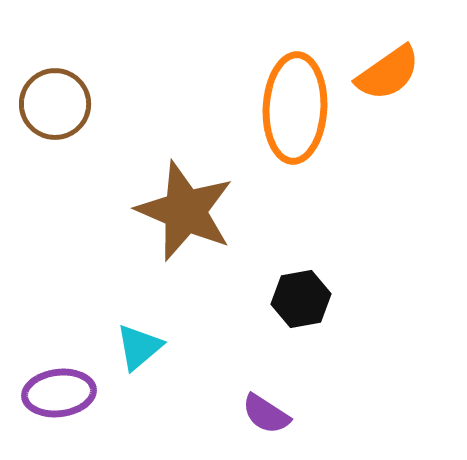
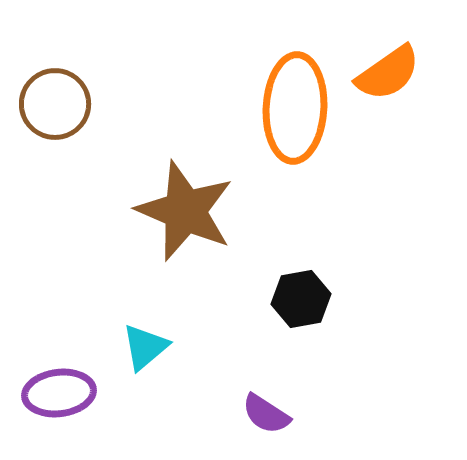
cyan triangle: moved 6 px right
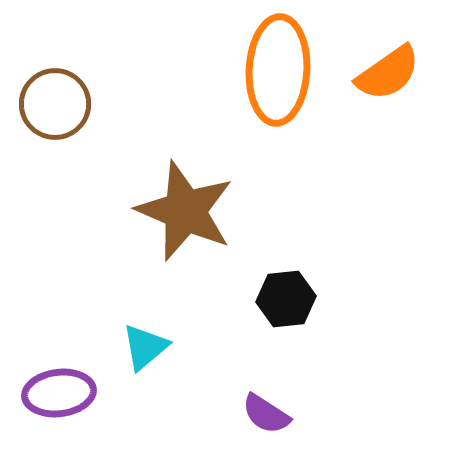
orange ellipse: moved 17 px left, 38 px up
black hexagon: moved 15 px left; rotated 4 degrees clockwise
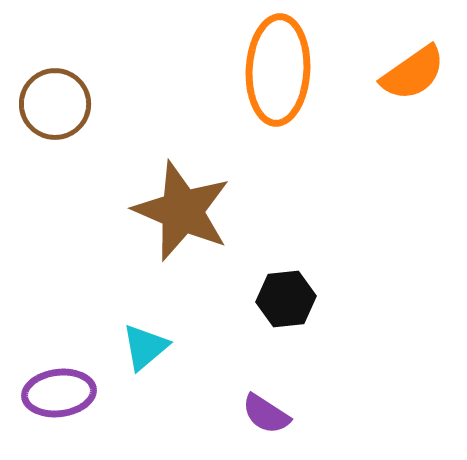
orange semicircle: moved 25 px right
brown star: moved 3 px left
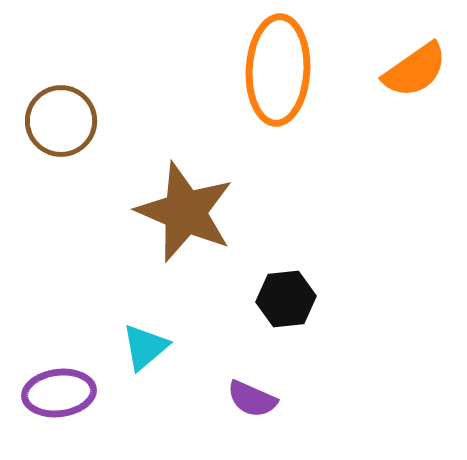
orange semicircle: moved 2 px right, 3 px up
brown circle: moved 6 px right, 17 px down
brown star: moved 3 px right, 1 px down
purple semicircle: moved 14 px left, 15 px up; rotated 9 degrees counterclockwise
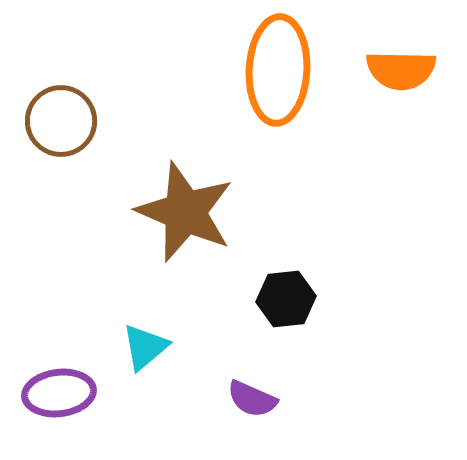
orange semicircle: moved 14 px left; rotated 36 degrees clockwise
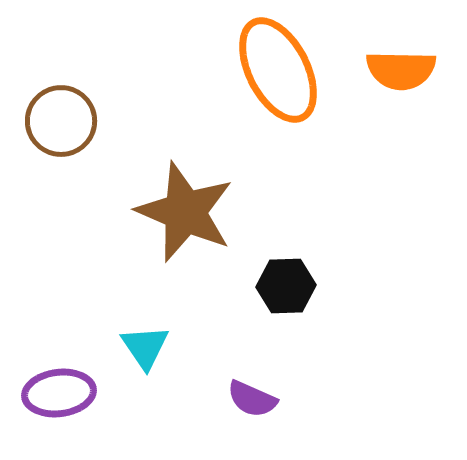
orange ellipse: rotated 30 degrees counterclockwise
black hexagon: moved 13 px up; rotated 4 degrees clockwise
cyan triangle: rotated 24 degrees counterclockwise
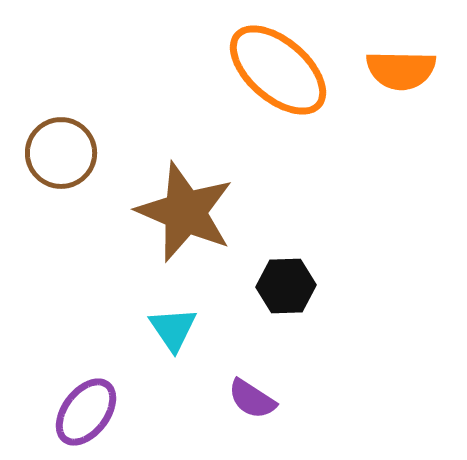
orange ellipse: rotated 22 degrees counterclockwise
brown circle: moved 32 px down
cyan triangle: moved 28 px right, 18 px up
purple ellipse: moved 27 px right, 19 px down; rotated 46 degrees counterclockwise
purple semicircle: rotated 9 degrees clockwise
